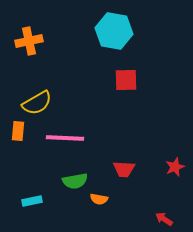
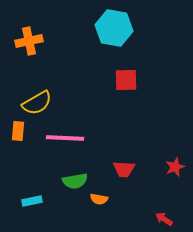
cyan hexagon: moved 3 px up
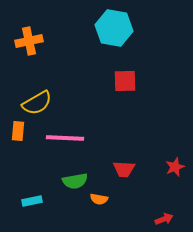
red square: moved 1 px left, 1 px down
red arrow: rotated 126 degrees clockwise
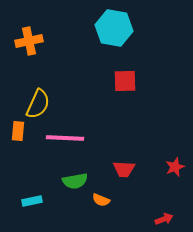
yellow semicircle: moved 1 px right, 1 px down; rotated 36 degrees counterclockwise
orange semicircle: moved 2 px right, 1 px down; rotated 12 degrees clockwise
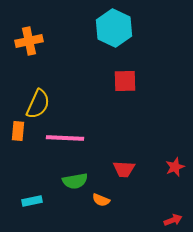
cyan hexagon: rotated 15 degrees clockwise
red arrow: moved 9 px right, 1 px down
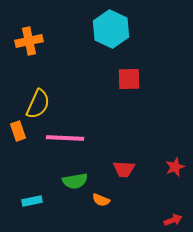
cyan hexagon: moved 3 px left, 1 px down
red square: moved 4 px right, 2 px up
orange rectangle: rotated 24 degrees counterclockwise
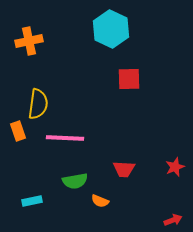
yellow semicircle: rotated 16 degrees counterclockwise
orange semicircle: moved 1 px left, 1 px down
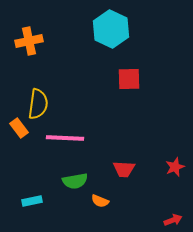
orange rectangle: moved 1 px right, 3 px up; rotated 18 degrees counterclockwise
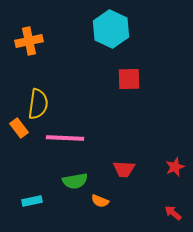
red arrow: moved 7 px up; rotated 120 degrees counterclockwise
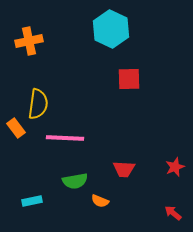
orange rectangle: moved 3 px left
